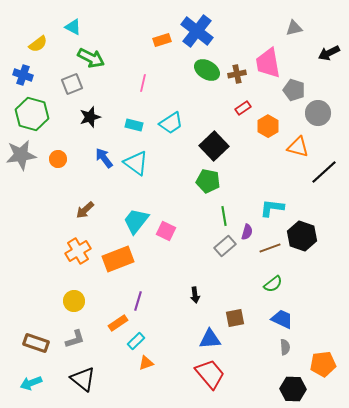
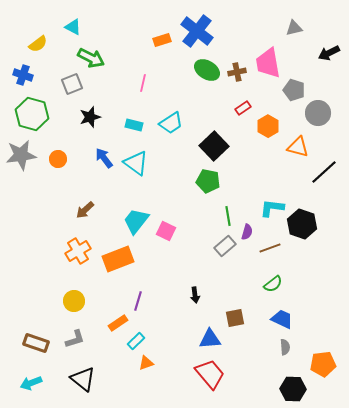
brown cross at (237, 74): moved 2 px up
green line at (224, 216): moved 4 px right
black hexagon at (302, 236): moved 12 px up
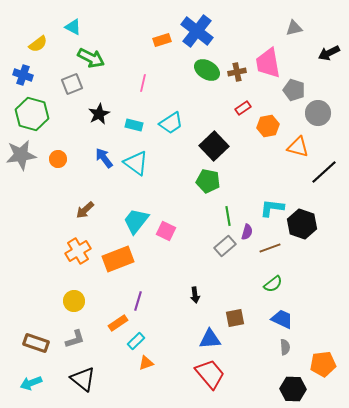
black star at (90, 117): moved 9 px right, 3 px up; rotated 10 degrees counterclockwise
orange hexagon at (268, 126): rotated 20 degrees clockwise
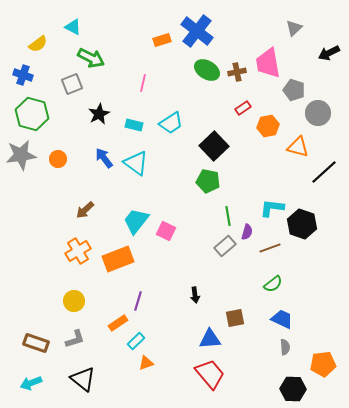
gray triangle at (294, 28): rotated 30 degrees counterclockwise
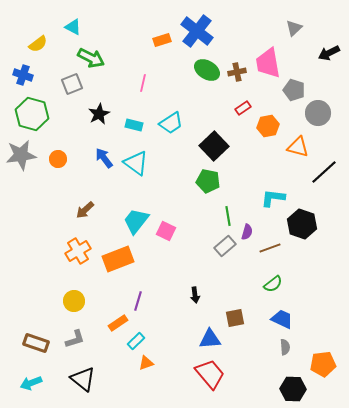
cyan L-shape at (272, 208): moved 1 px right, 10 px up
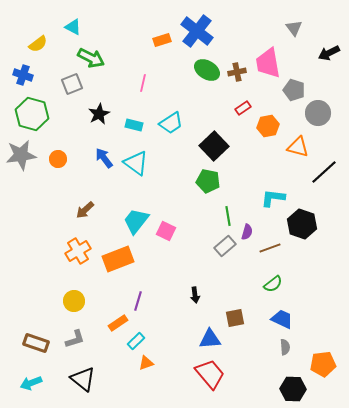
gray triangle at (294, 28): rotated 24 degrees counterclockwise
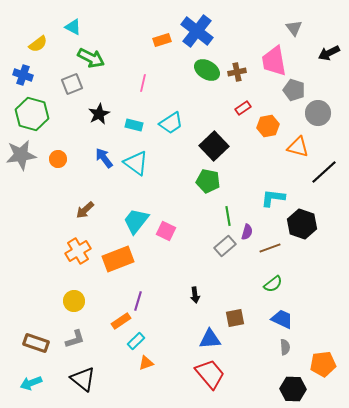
pink trapezoid at (268, 63): moved 6 px right, 2 px up
orange rectangle at (118, 323): moved 3 px right, 2 px up
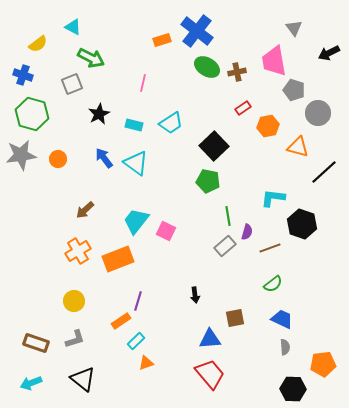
green ellipse at (207, 70): moved 3 px up
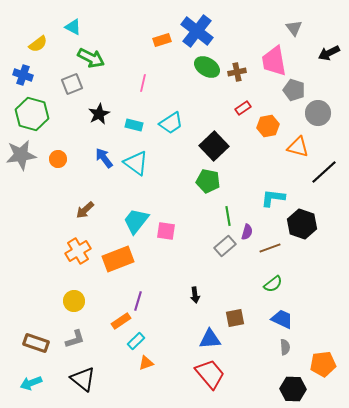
pink square at (166, 231): rotated 18 degrees counterclockwise
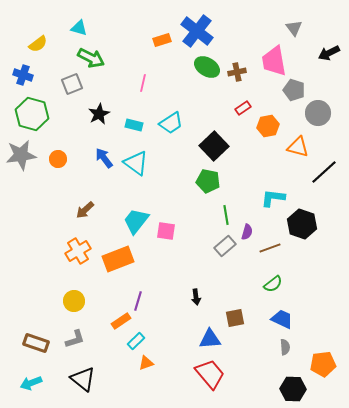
cyan triangle at (73, 27): moved 6 px right, 1 px down; rotated 12 degrees counterclockwise
green line at (228, 216): moved 2 px left, 1 px up
black arrow at (195, 295): moved 1 px right, 2 px down
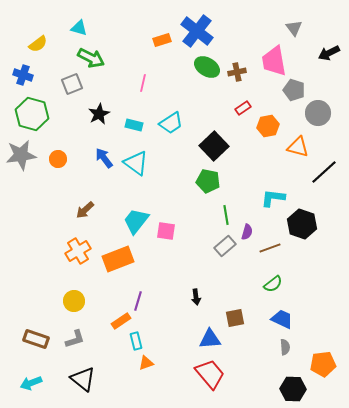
cyan rectangle at (136, 341): rotated 60 degrees counterclockwise
brown rectangle at (36, 343): moved 4 px up
